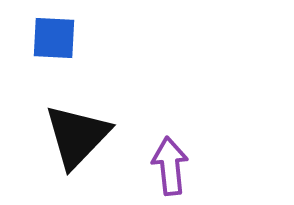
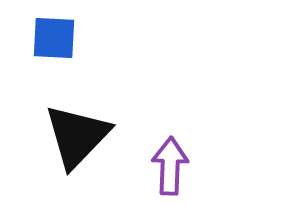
purple arrow: rotated 8 degrees clockwise
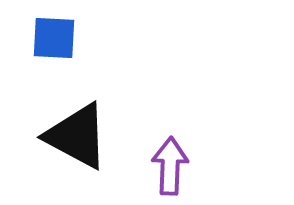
black triangle: rotated 46 degrees counterclockwise
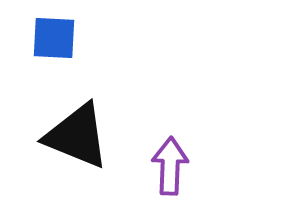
black triangle: rotated 6 degrees counterclockwise
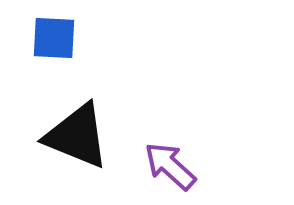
purple arrow: rotated 50 degrees counterclockwise
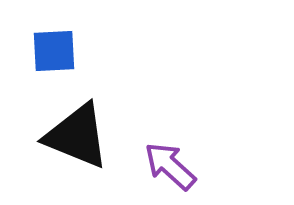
blue square: moved 13 px down; rotated 6 degrees counterclockwise
